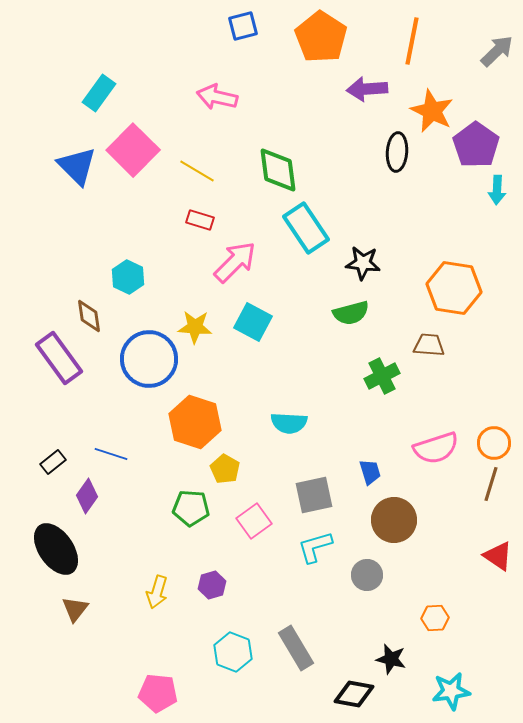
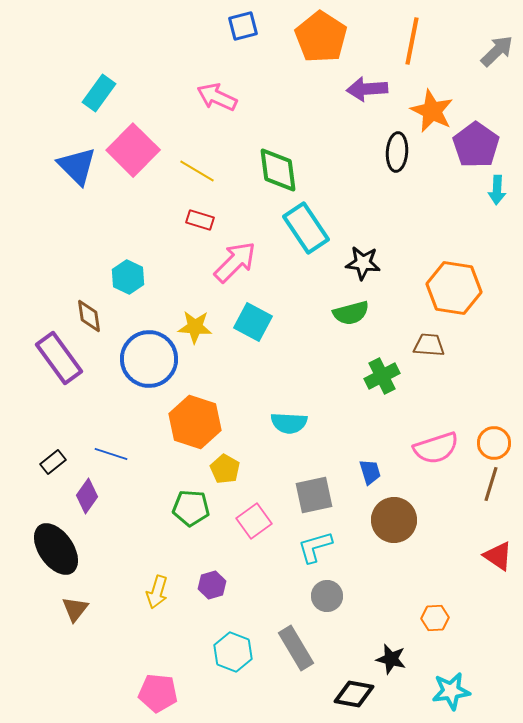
pink arrow at (217, 97): rotated 12 degrees clockwise
gray circle at (367, 575): moved 40 px left, 21 px down
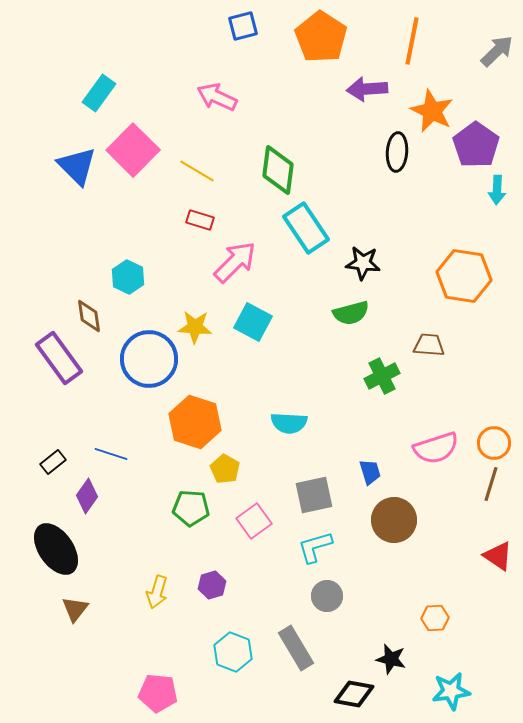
green diamond at (278, 170): rotated 15 degrees clockwise
orange hexagon at (454, 288): moved 10 px right, 12 px up
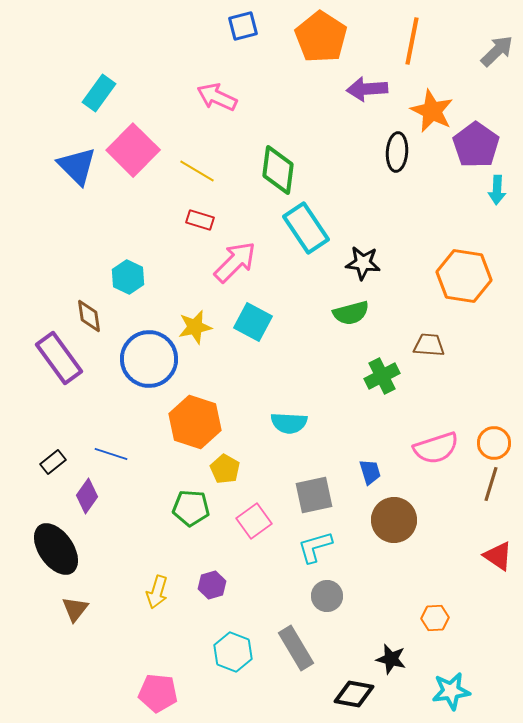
yellow star at (195, 327): rotated 16 degrees counterclockwise
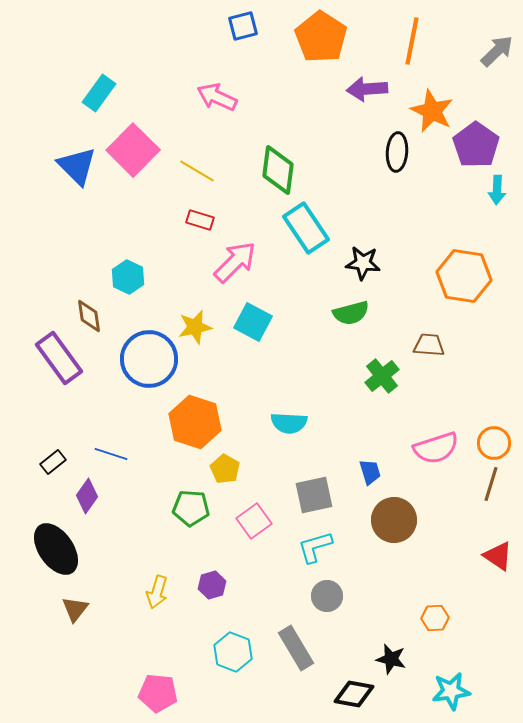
green cross at (382, 376): rotated 12 degrees counterclockwise
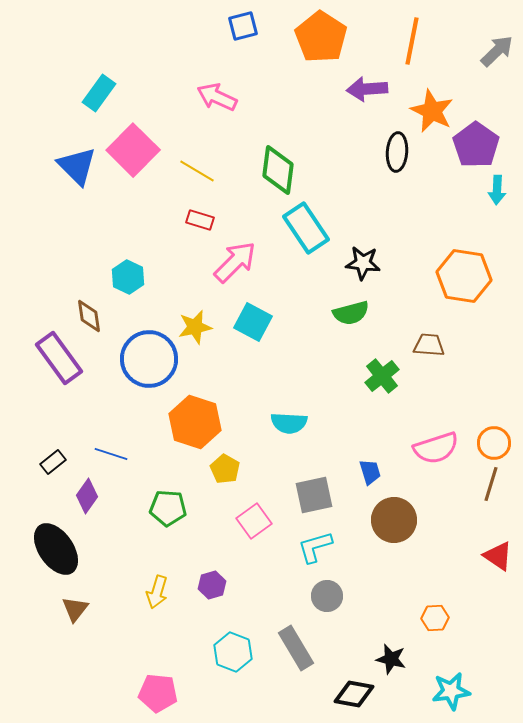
green pentagon at (191, 508): moved 23 px left
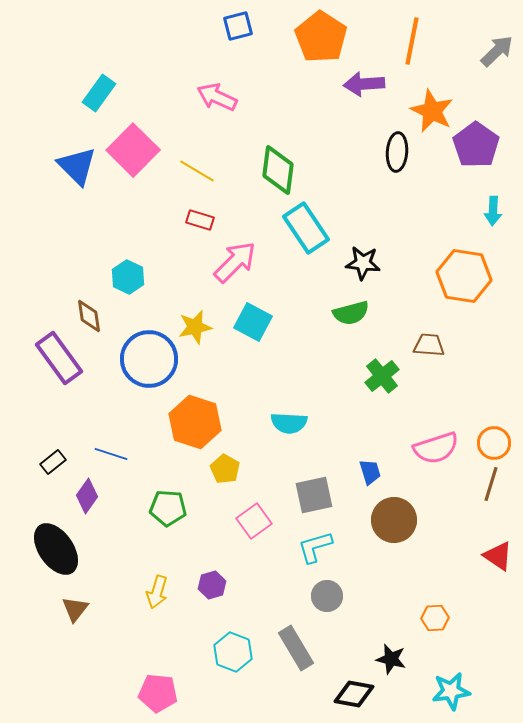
blue square at (243, 26): moved 5 px left
purple arrow at (367, 89): moved 3 px left, 5 px up
cyan arrow at (497, 190): moved 4 px left, 21 px down
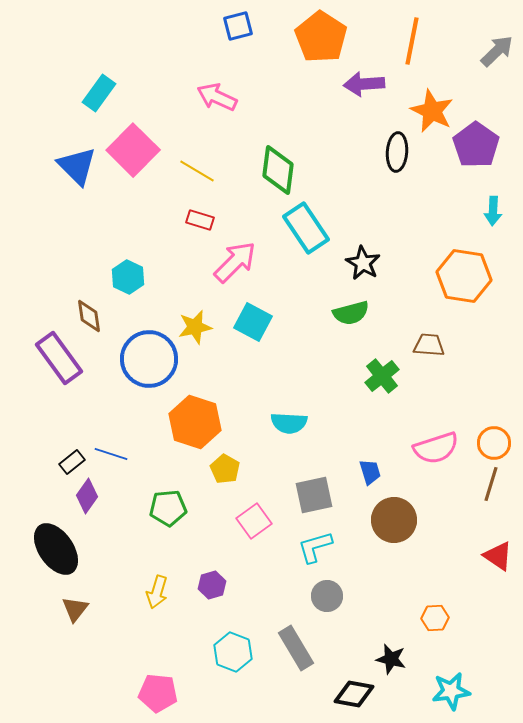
black star at (363, 263): rotated 24 degrees clockwise
black rectangle at (53, 462): moved 19 px right
green pentagon at (168, 508): rotated 9 degrees counterclockwise
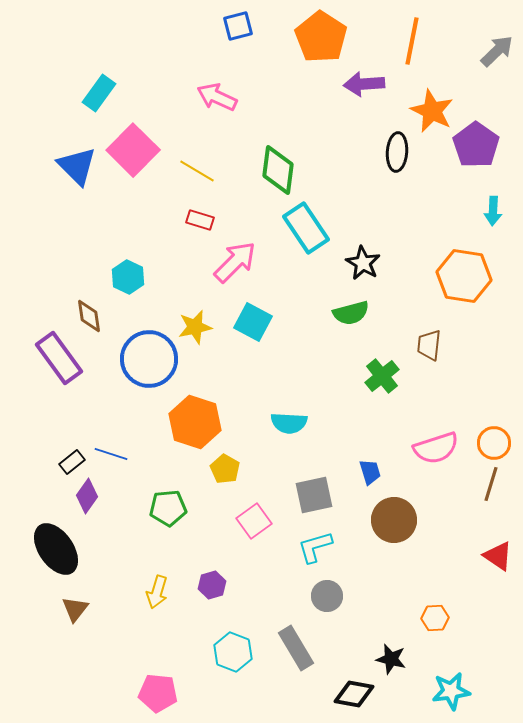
brown trapezoid at (429, 345): rotated 88 degrees counterclockwise
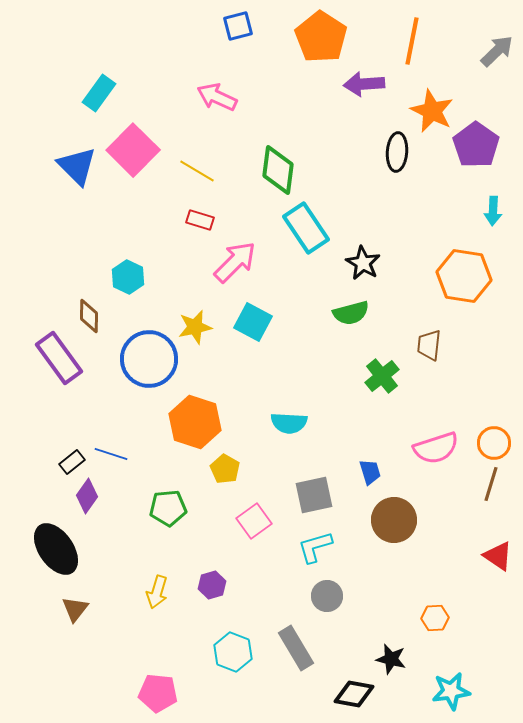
brown diamond at (89, 316): rotated 8 degrees clockwise
